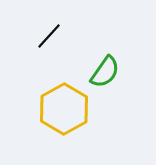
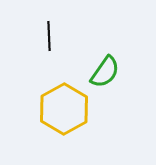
black line: rotated 44 degrees counterclockwise
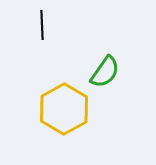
black line: moved 7 px left, 11 px up
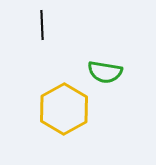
green semicircle: rotated 64 degrees clockwise
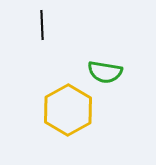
yellow hexagon: moved 4 px right, 1 px down
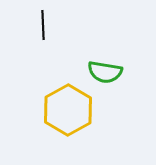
black line: moved 1 px right
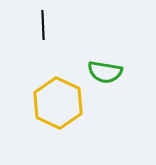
yellow hexagon: moved 10 px left, 7 px up; rotated 6 degrees counterclockwise
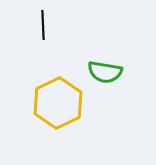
yellow hexagon: rotated 9 degrees clockwise
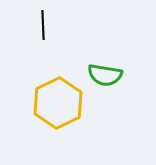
green semicircle: moved 3 px down
